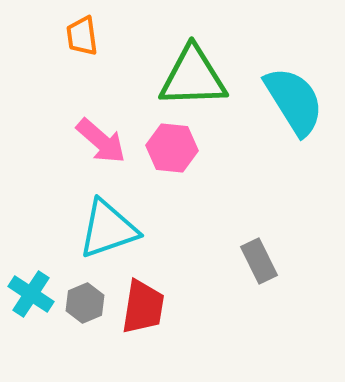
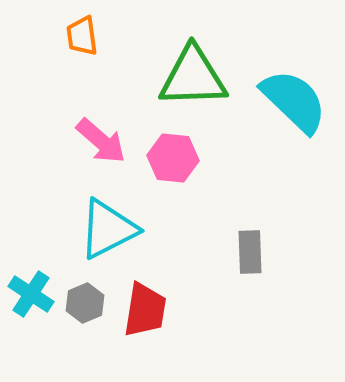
cyan semicircle: rotated 14 degrees counterclockwise
pink hexagon: moved 1 px right, 10 px down
cyan triangle: rotated 8 degrees counterclockwise
gray rectangle: moved 9 px left, 9 px up; rotated 24 degrees clockwise
red trapezoid: moved 2 px right, 3 px down
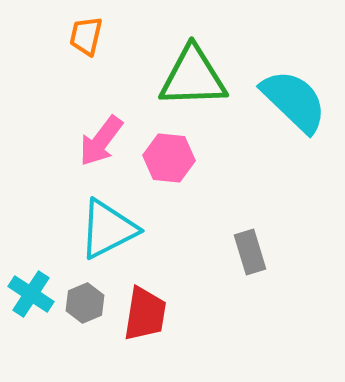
orange trapezoid: moved 4 px right; rotated 21 degrees clockwise
pink arrow: rotated 86 degrees clockwise
pink hexagon: moved 4 px left
gray rectangle: rotated 15 degrees counterclockwise
red trapezoid: moved 4 px down
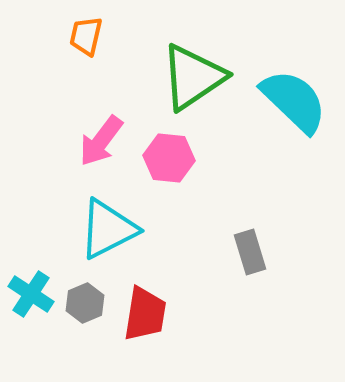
green triangle: rotated 32 degrees counterclockwise
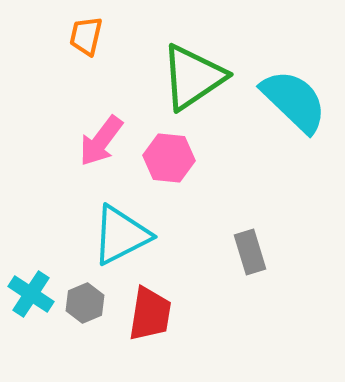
cyan triangle: moved 13 px right, 6 px down
red trapezoid: moved 5 px right
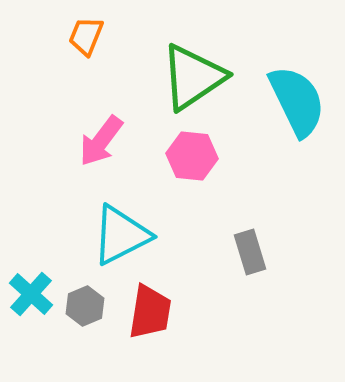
orange trapezoid: rotated 9 degrees clockwise
cyan semicircle: moved 3 px right; rotated 20 degrees clockwise
pink hexagon: moved 23 px right, 2 px up
cyan cross: rotated 9 degrees clockwise
gray hexagon: moved 3 px down
red trapezoid: moved 2 px up
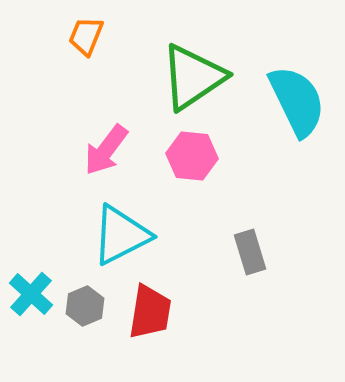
pink arrow: moved 5 px right, 9 px down
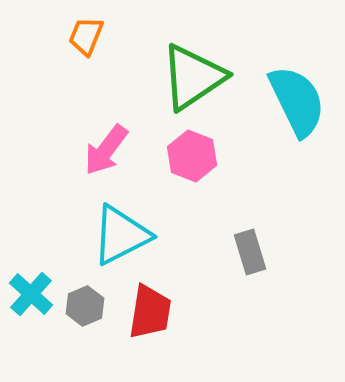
pink hexagon: rotated 15 degrees clockwise
